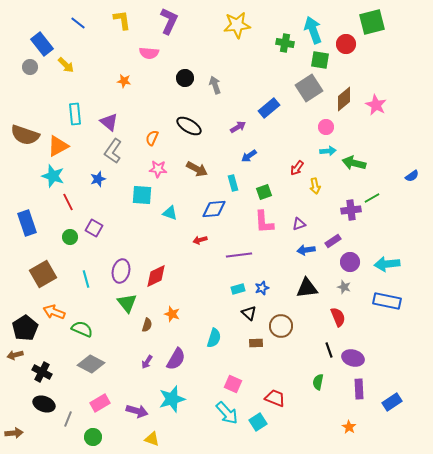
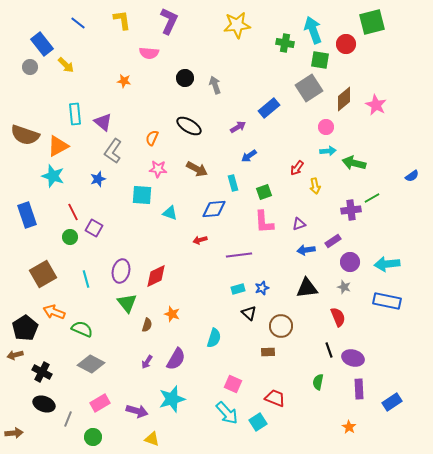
purple triangle at (109, 122): moved 6 px left
red line at (68, 202): moved 5 px right, 10 px down
blue rectangle at (27, 223): moved 8 px up
brown rectangle at (256, 343): moved 12 px right, 9 px down
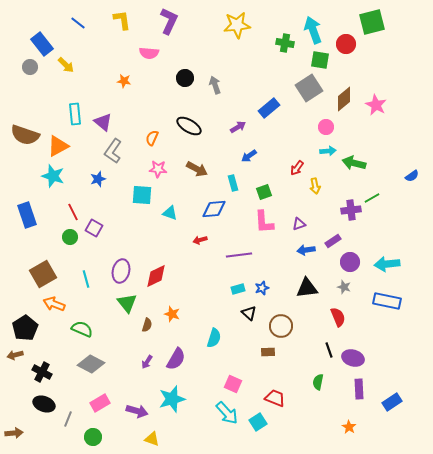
orange arrow at (54, 312): moved 8 px up
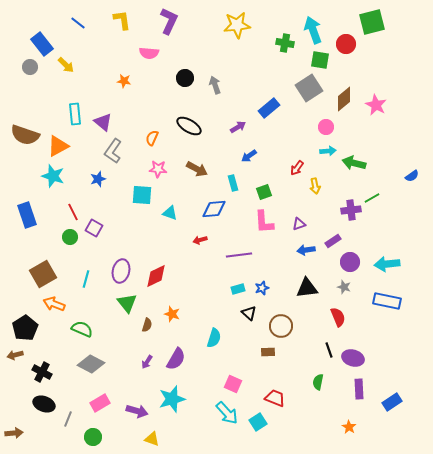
cyan line at (86, 279): rotated 30 degrees clockwise
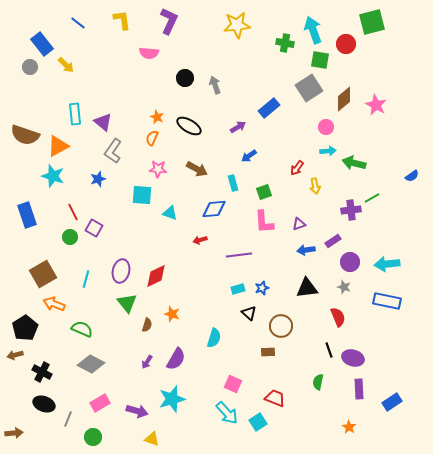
orange star at (124, 81): moved 33 px right, 36 px down; rotated 16 degrees clockwise
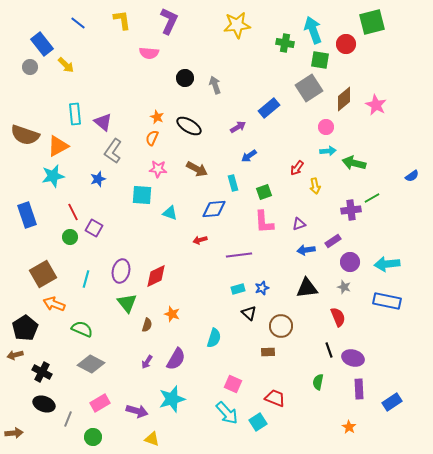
cyan star at (53, 176): rotated 30 degrees counterclockwise
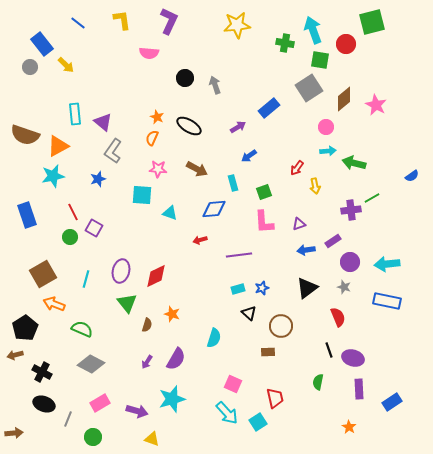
black triangle at (307, 288): rotated 30 degrees counterclockwise
red trapezoid at (275, 398): rotated 55 degrees clockwise
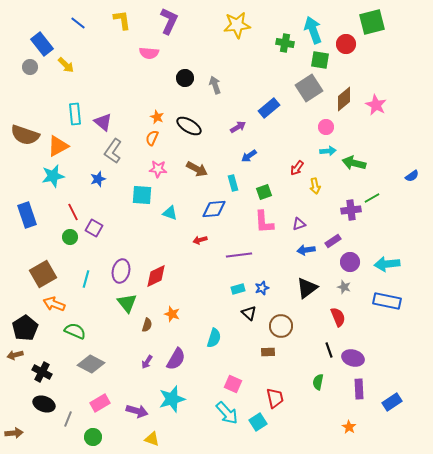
green semicircle at (82, 329): moved 7 px left, 2 px down
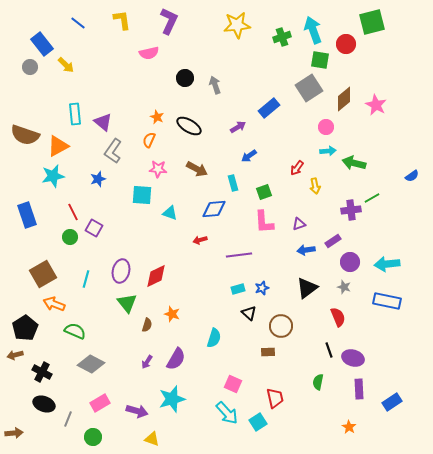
green cross at (285, 43): moved 3 px left, 6 px up; rotated 30 degrees counterclockwise
pink semicircle at (149, 53): rotated 18 degrees counterclockwise
orange semicircle at (152, 138): moved 3 px left, 2 px down
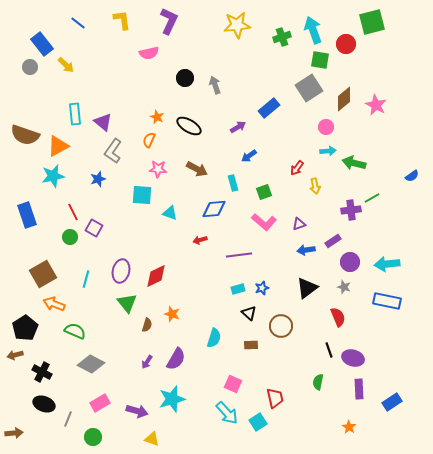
pink L-shape at (264, 222): rotated 45 degrees counterclockwise
brown rectangle at (268, 352): moved 17 px left, 7 px up
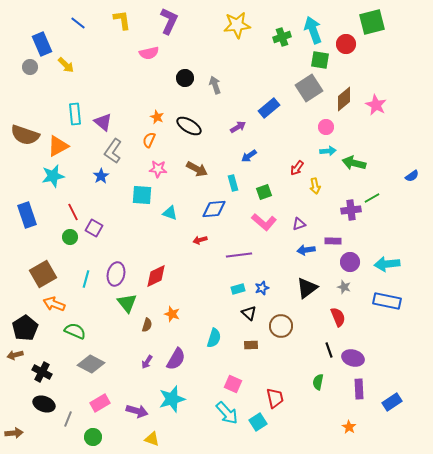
blue rectangle at (42, 44): rotated 15 degrees clockwise
blue star at (98, 179): moved 3 px right, 3 px up; rotated 14 degrees counterclockwise
purple rectangle at (333, 241): rotated 35 degrees clockwise
purple ellipse at (121, 271): moved 5 px left, 3 px down
